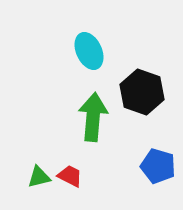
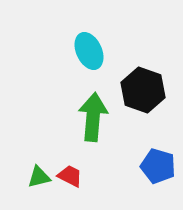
black hexagon: moved 1 px right, 2 px up
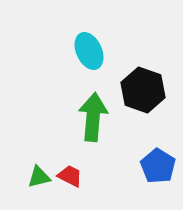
blue pentagon: rotated 16 degrees clockwise
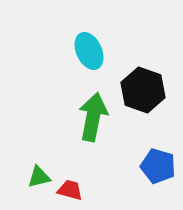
green arrow: rotated 6 degrees clockwise
blue pentagon: rotated 16 degrees counterclockwise
red trapezoid: moved 14 px down; rotated 12 degrees counterclockwise
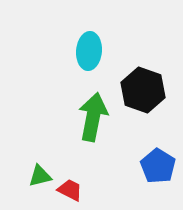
cyan ellipse: rotated 30 degrees clockwise
blue pentagon: rotated 16 degrees clockwise
green triangle: moved 1 px right, 1 px up
red trapezoid: rotated 12 degrees clockwise
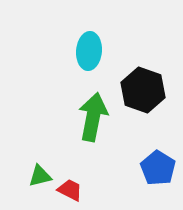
blue pentagon: moved 2 px down
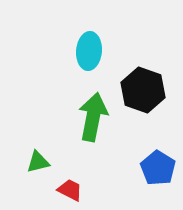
green triangle: moved 2 px left, 14 px up
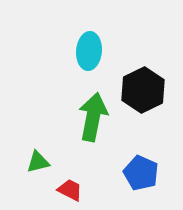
black hexagon: rotated 15 degrees clockwise
blue pentagon: moved 17 px left, 5 px down; rotated 8 degrees counterclockwise
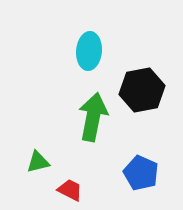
black hexagon: moved 1 px left; rotated 15 degrees clockwise
